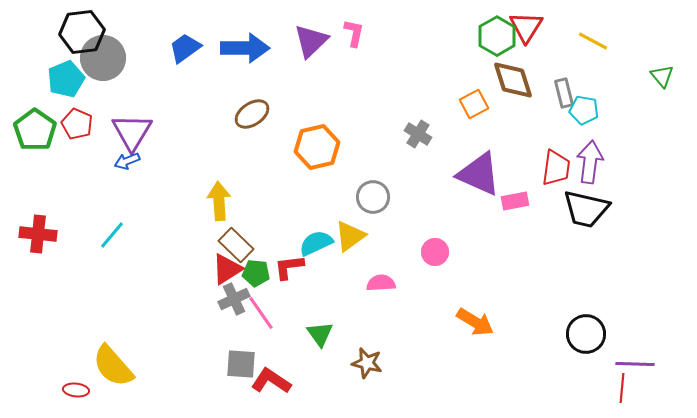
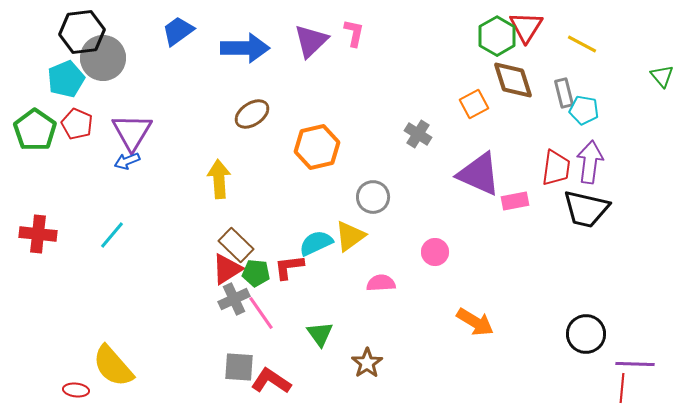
yellow line at (593, 41): moved 11 px left, 3 px down
blue trapezoid at (185, 48): moved 7 px left, 17 px up
yellow arrow at (219, 201): moved 22 px up
brown star at (367, 363): rotated 24 degrees clockwise
gray square at (241, 364): moved 2 px left, 3 px down
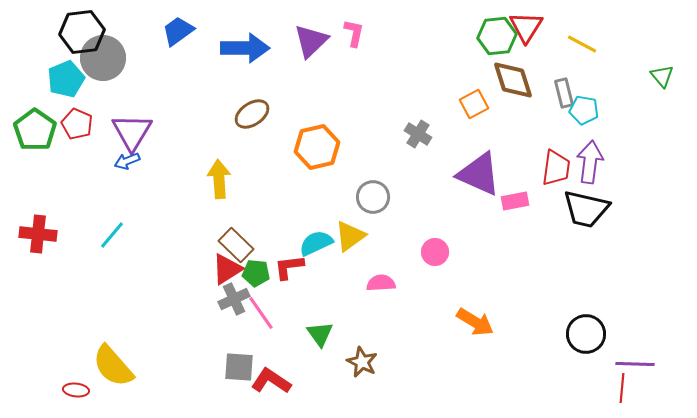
green hexagon at (497, 36): rotated 24 degrees clockwise
brown star at (367, 363): moved 5 px left, 1 px up; rotated 12 degrees counterclockwise
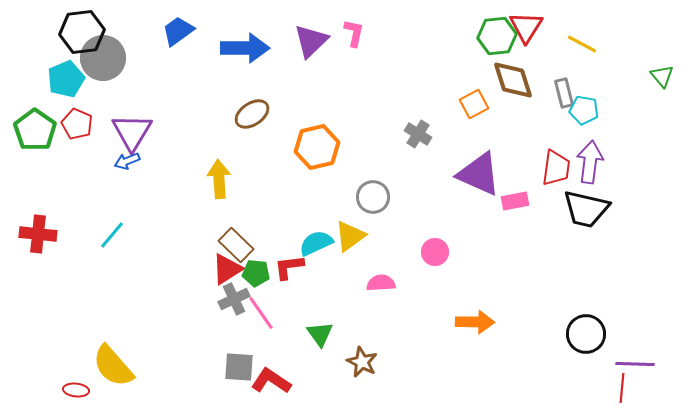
orange arrow at (475, 322): rotated 30 degrees counterclockwise
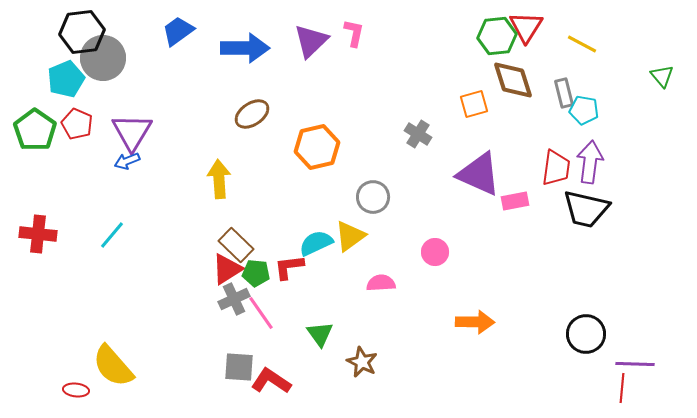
orange square at (474, 104): rotated 12 degrees clockwise
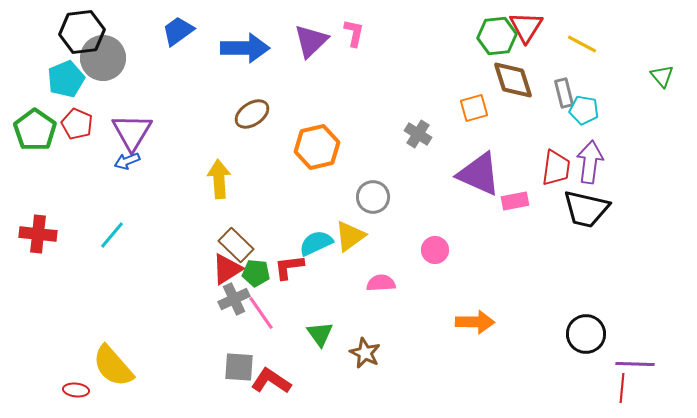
orange square at (474, 104): moved 4 px down
pink circle at (435, 252): moved 2 px up
brown star at (362, 362): moved 3 px right, 9 px up
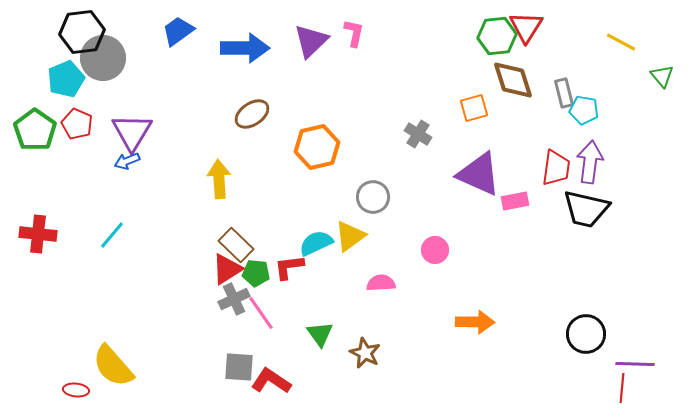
yellow line at (582, 44): moved 39 px right, 2 px up
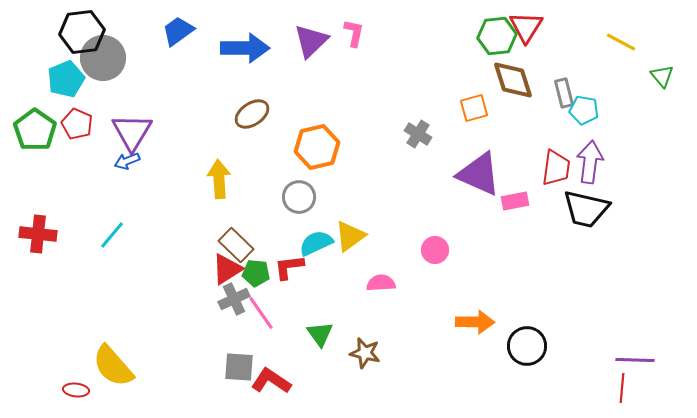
gray circle at (373, 197): moved 74 px left
black circle at (586, 334): moved 59 px left, 12 px down
brown star at (365, 353): rotated 12 degrees counterclockwise
purple line at (635, 364): moved 4 px up
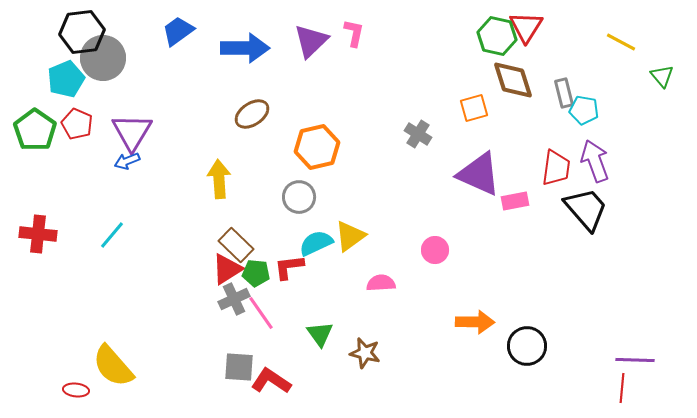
green hexagon at (497, 36): rotated 18 degrees clockwise
purple arrow at (590, 162): moved 5 px right, 1 px up; rotated 27 degrees counterclockwise
black trapezoid at (586, 209): rotated 144 degrees counterclockwise
